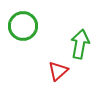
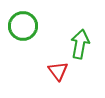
red triangle: rotated 25 degrees counterclockwise
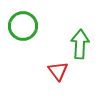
green arrow: rotated 8 degrees counterclockwise
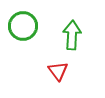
green arrow: moved 8 px left, 9 px up
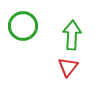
red triangle: moved 10 px right, 4 px up; rotated 15 degrees clockwise
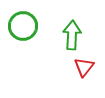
red triangle: moved 16 px right
